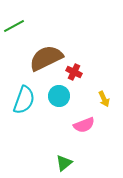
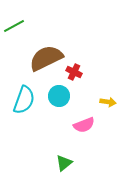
yellow arrow: moved 4 px right, 3 px down; rotated 56 degrees counterclockwise
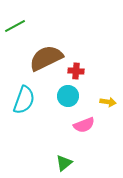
green line: moved 1 px right
red cross: moved 2 px right, 1 px up; rotated 21 degrees counterclockwise
cyan circle: moved 9 px right
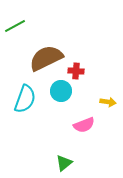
cyan circle: moved 7 px left, 5 px up
cyan semicircle: moved 1 px right, 1 px up
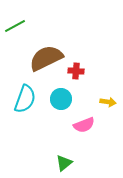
cyan circle: moved 8 px down
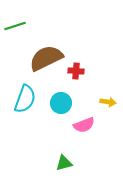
green line: rotated 10 degrees clockwise
cyan circle: moved 4 px down
green triangle: rotated 24 degrees clockwise
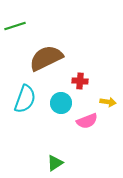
red cross: moved 4 px right, 10 px down
pink semicircle: moved 3 px right, 4 px up
green triangle: moved 9 px left; rotated 18 degrees counterclockwise
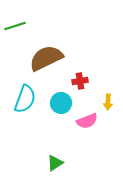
red cross: rotated 14 degrees counterclockwise
yellow arrow: rotated 84 degrees clockwise
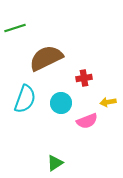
green line: moved 2 px down
red cross: moved 4 px right, 3 px up
yellow arrow: rotated 77 degrees clockwise
